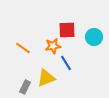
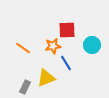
cyan circle: moved 2 px left, 8 px down
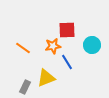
blue line: moved 1 px right, 1 px up
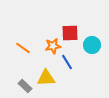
red square: moved 3 px right, 3 px down
yellow triangle: rotated 18 degrees clockwise
gray rectangle: moved 1 px up; rotated 72 degrees counterclockwise
